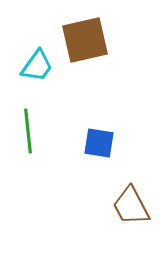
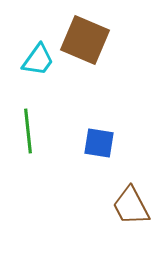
brown square: rotated 36 degrees clockwise
cyan trapezoid: moved 1 px right, 6 px up
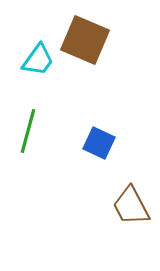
green line: rotated 21 degrees clockwise
blue square: rotated 16 degrees clockwise
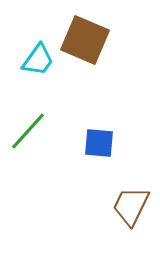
green line: rotated 27 degrees clockwise
blue square: rotated 20 degrees counterclockwise
brown trapezoid: rotated 54 degrees clockwise
